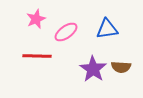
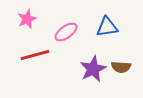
pink star: moved 9 px left
blue triangle: moved 2 px up
red line: moved 2 px left, 1 px up; rotated 16 degrees counterclockwise
purple star: rotated 12 degrees clockwise
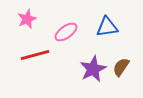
brown semicircle: rotated 120 degrees clockwise
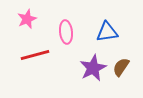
blue triangle: moved 5 px down
pink ellipse: rotated 60 degrees counterclockwise
purple star: moved 1 px up
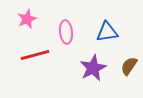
brown semicircle: moved 8 px right, 1 px up
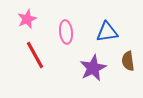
red line: rotated 76 degrees clockwise
brown semicircle: moved 1 px left, 5 px up; rotated 42 degrees counterclockwise
